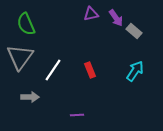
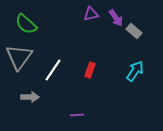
green semicircle: rotated 25 degrees counterclockwise
gray triangle: moved 1 px left
red rectangle: rotated 42 degrees clockwise
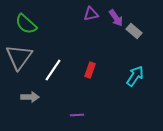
cyan arrow: moved 5 px down
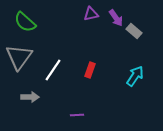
green semicircle: moved 1 px left, 2 px up
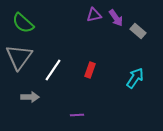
purple triangle: moved 3 px right, 1 px down
green semicircle: moved 2 px left, 1 px down
gray rectangle: moved 4 px right
cyan arrow: moved 2 px down
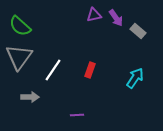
green semicircle: moved 3 px left, 3 px down
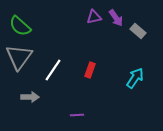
purple triangle: moved 2 px down
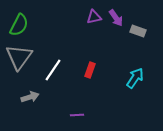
green semicircle: moved 1 px left, 1 px up; rotated 105 degrees counterclockwise
gray rectangle: rotated 21 degrees counterclockwise
gray arrow: rotated 18 degrees counterclockwise
